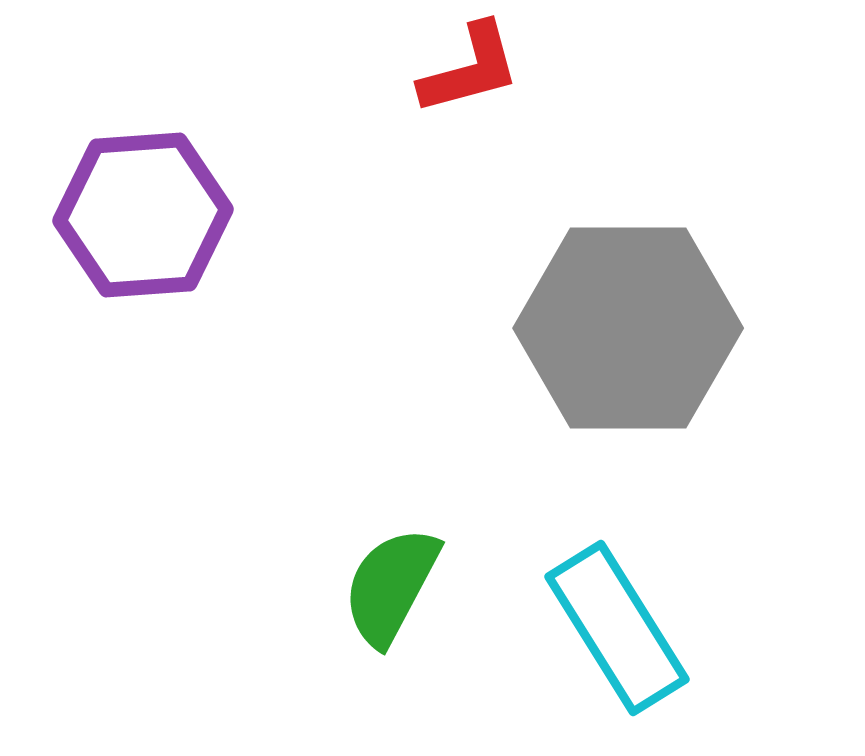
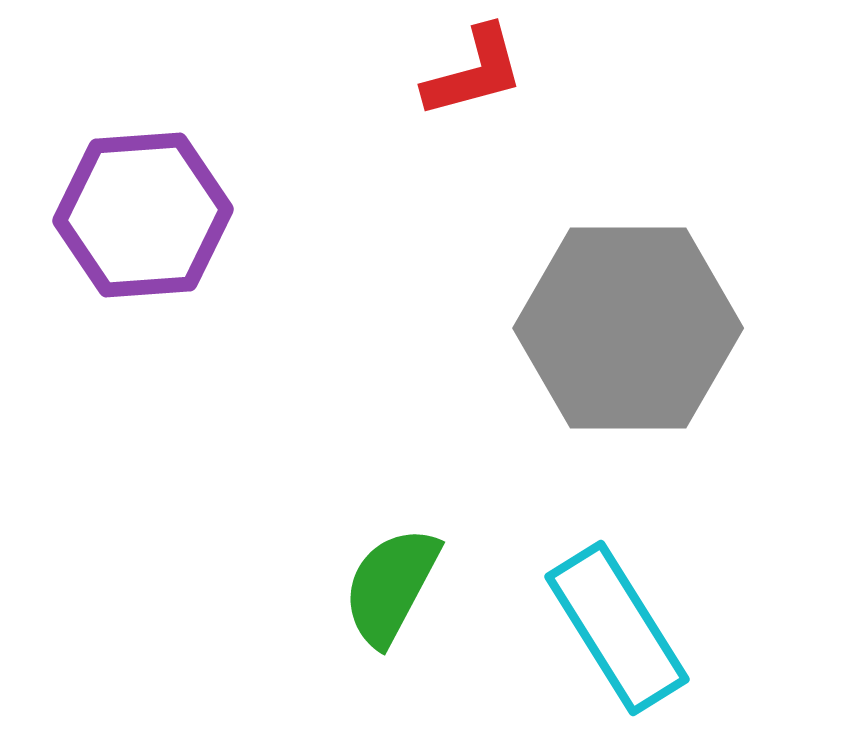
red L-shape: moved 4 px right, 3 px down
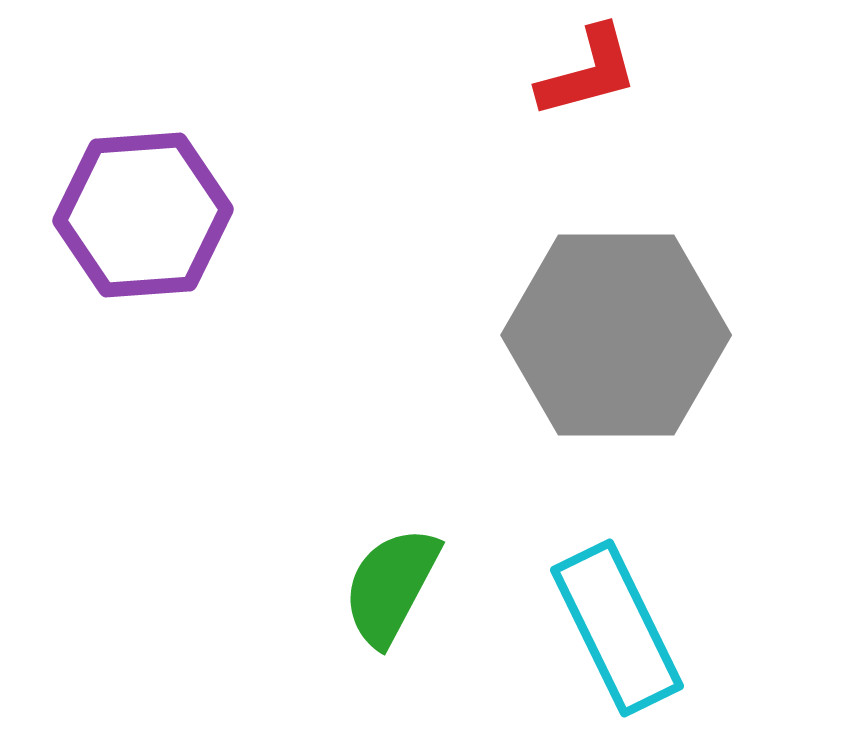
red L-shape: moved 114 px right
gray hexagon: moved 12 px left, 7 px down
cyan rectangle: rotated 6 degrees clockwise
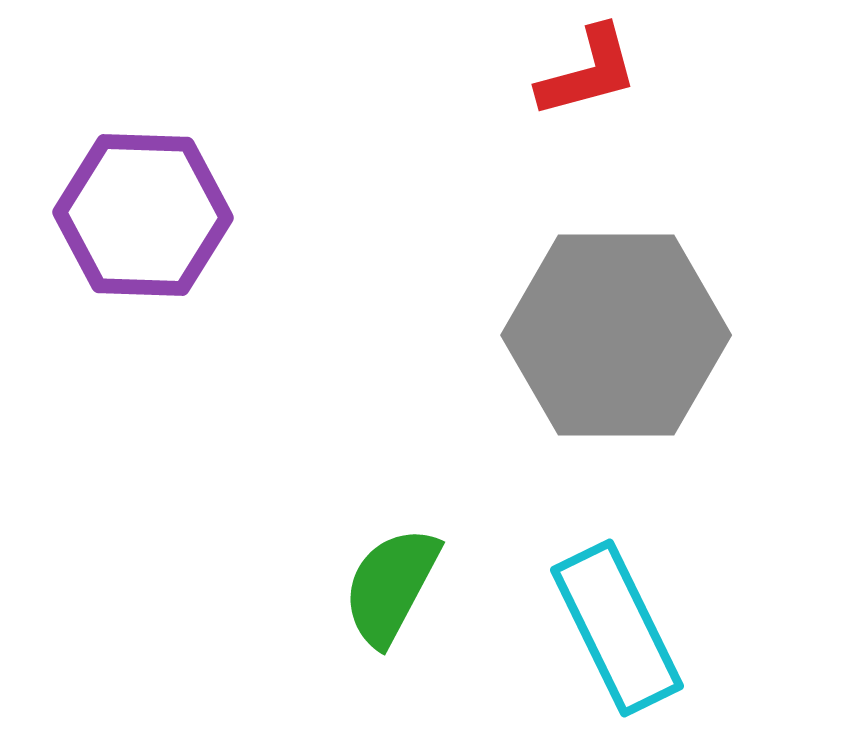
purple hexagon: rotated 6 degrees clockwise
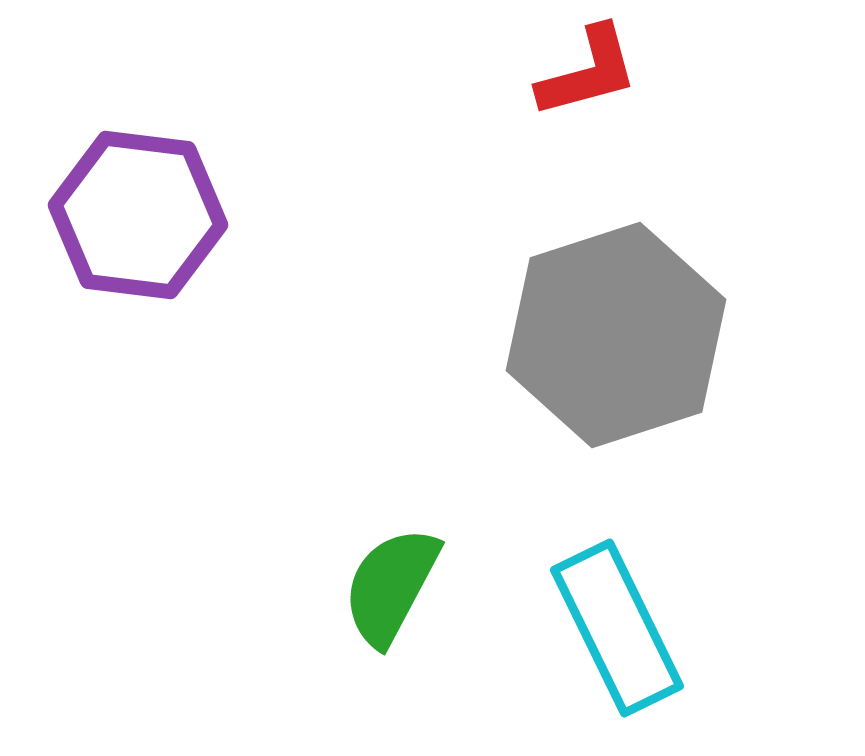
purple hexagon: moved 5 px left; rotated 5 degrees clockwise
gray hexagon: rotated 18 degrees counterclockwise
